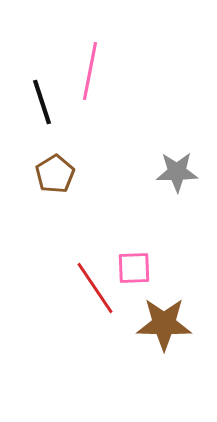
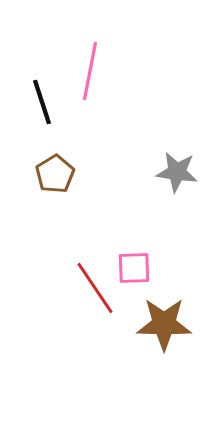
gray star: rotated 9 degrees clockwise
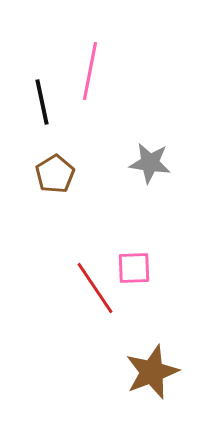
black line: rotated 6 degrees clockwise
gray star: moved 27 px left, 9 px up
brown star: moved 12 px left, 48 px down; rotated 22 degrees counterclockwise
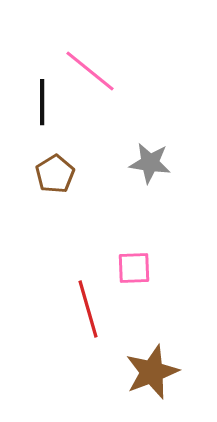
pink line: rotated 62 degrees counterclockwise
black line: rotated 12 degrees clockwise
red line: moved 7 px left, 21 px down; rotated 18 degrees clockwise
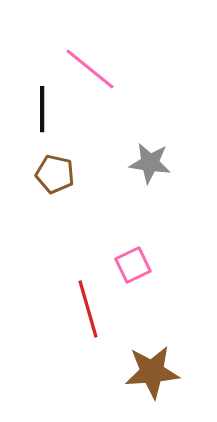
pink line: moved 2 px up
black line: moved 7 px down
brown pentagon: rotated 27 degrees counterclockwise
pink square: moved 1 px left, 3 px up; rotated 24 degrees counterclockwise
brown star: rotated 16 degrees clockwise
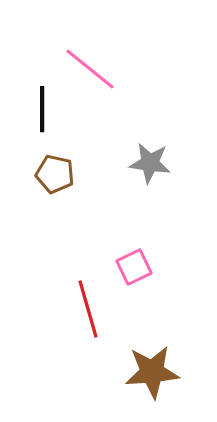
pink square: moved 1 px right, 2 px down
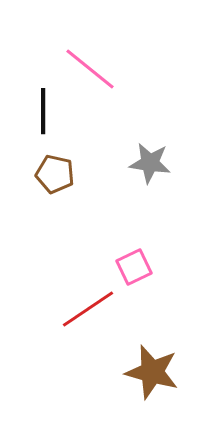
black line: moved 1 px right, 2 px down
red line: rotated 72 degrees clockwise
brown star: rotated 20 degrees clockwise
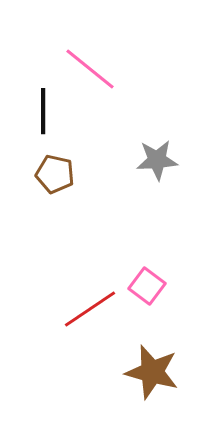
gray star: moved 7 px right, 3 px up; rotated 12 degrees counterclockwise
pink square: moved 13 px right, 19 px down; rotated 27 degrees counterclockwise
red line: moved 2 px right
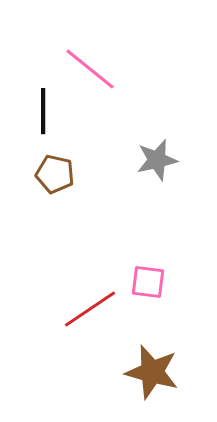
gray star: rotated 9 degrees counterclockwise
pink square: moved 1 px right, 4 px up; rotated 30 degrees counterclockwise
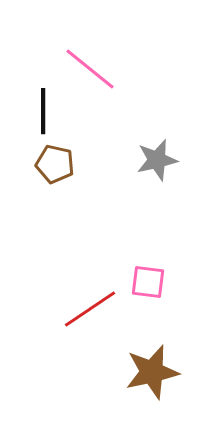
brown pentagon: moved 10 px up
brown star: rotated 28 degrees counterclockwise
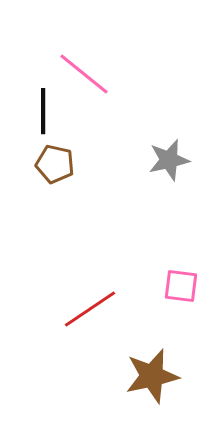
pink line: moved 6 px left, 5 px down
gray star: moved 12 px right
pink square: moved 33 px right, 4 px down
brown star: moved 4 px down
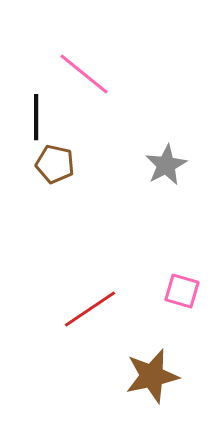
black line: moved 7 px left, 6 px down
gray star: moved 3 px left, 5 px down; rotated 15 degrees counterclockwise
pink square: moved 1 px right, 5 px down; rotated 9 degrees clockwise
